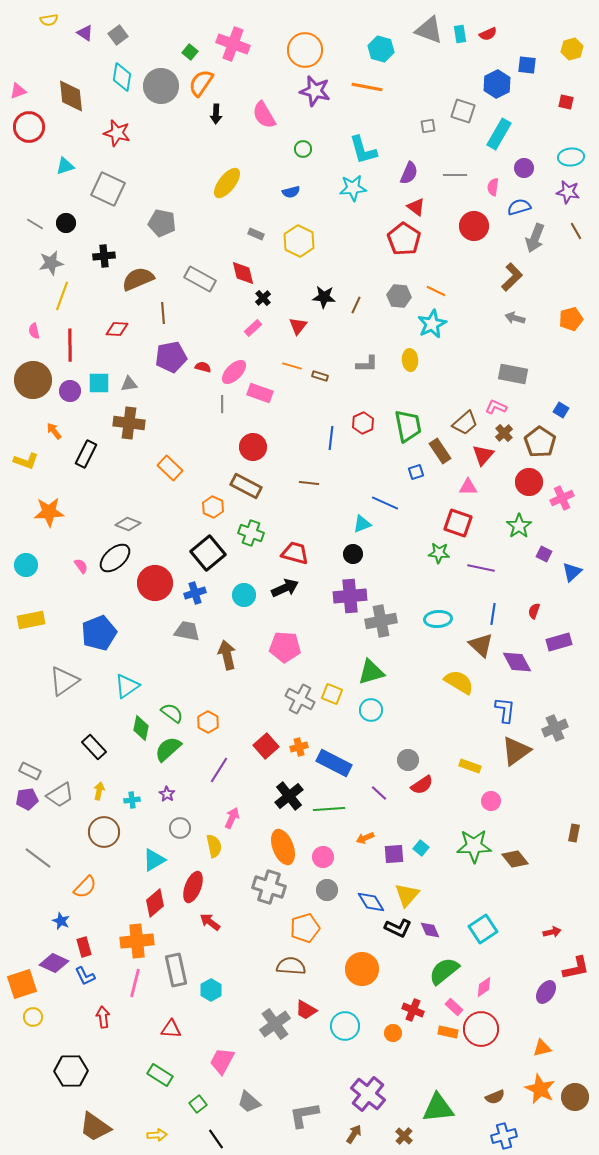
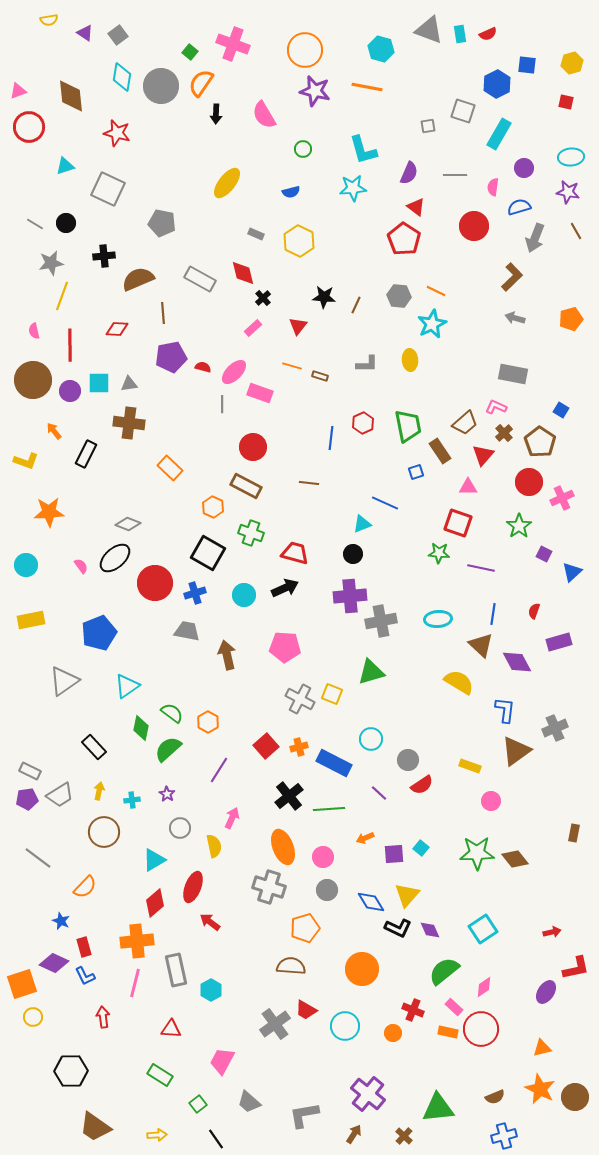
yellow hexagon at (572, 49): moved 14 px down
black square at (208, 553): rotated 20 degrees counterclockwise
cyan circle at (371, 710): moved 29 px down
green star at (474, 846): moved 3 px right, 7 px down
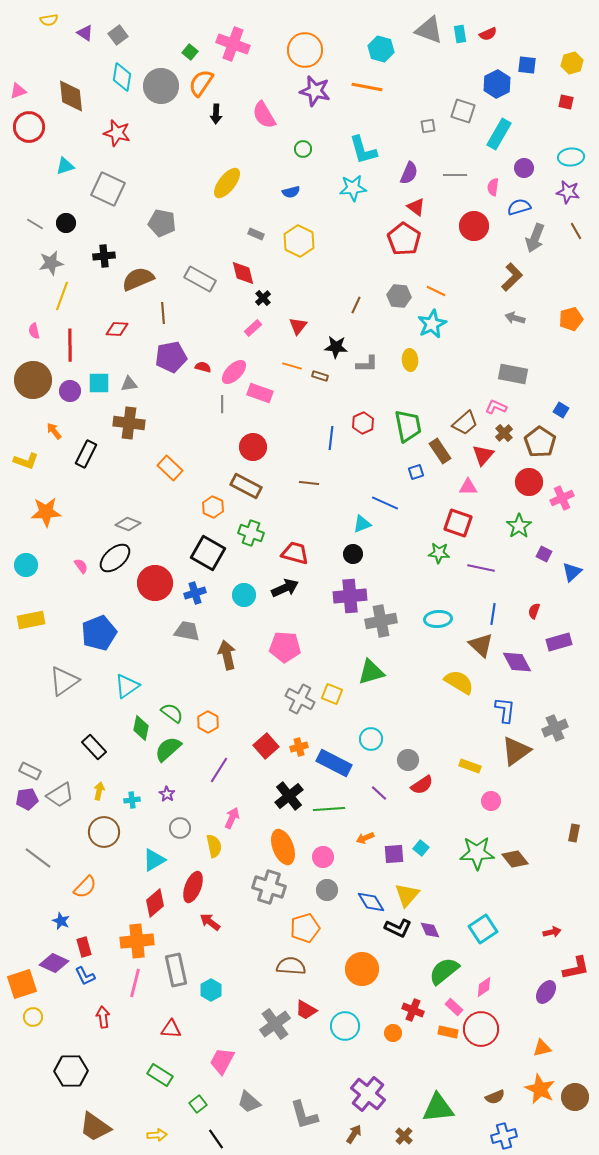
black star at (324, 297): moved 12 px right, 50 px down
orange star at (49, 512): moved 3 px left
gray L-shape at (304, 1115): rotated 96 degrees counterclockwise
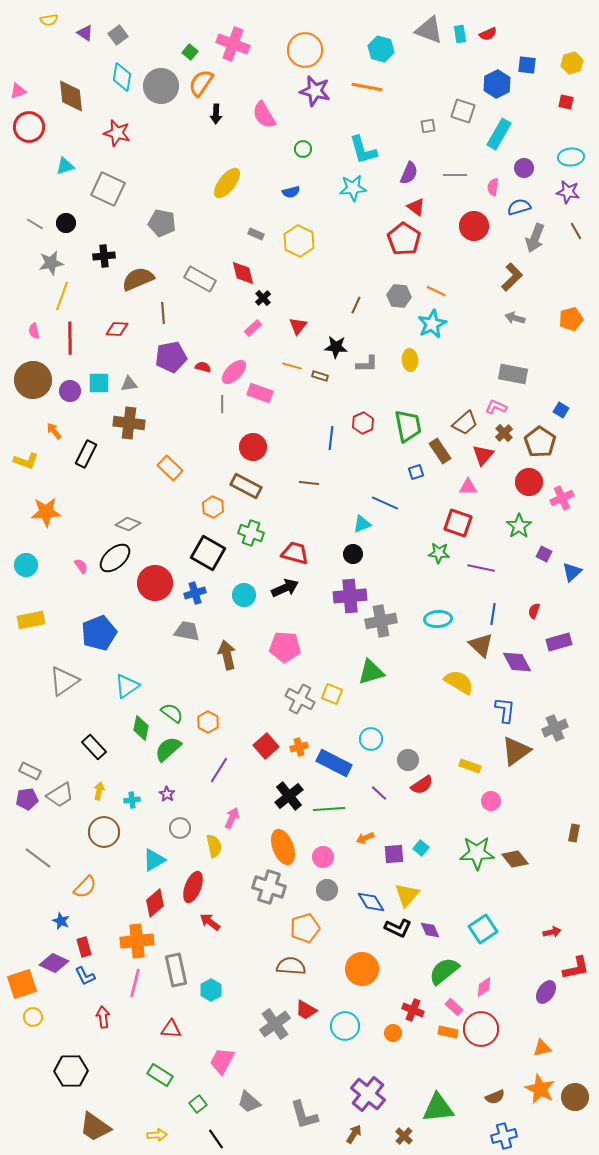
red line at (70, 345): moved 7 px up
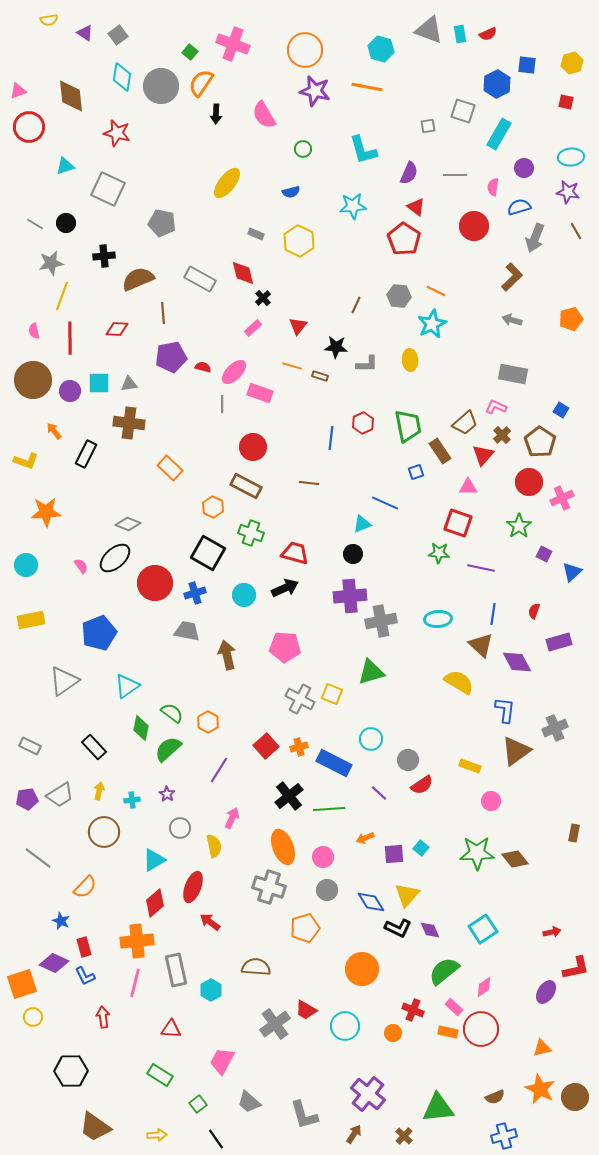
cyan star at (353, 188): moved 18 px down
gray arrow at (515, 318): moved 3 px left, 2 px down
brown cross at (504, 433): moved 2 px left, 2 px down
gray rectangle at (30, 771): moved 25 px up
brown semicircle at (291, 966): moved 35 px left, 1 px down
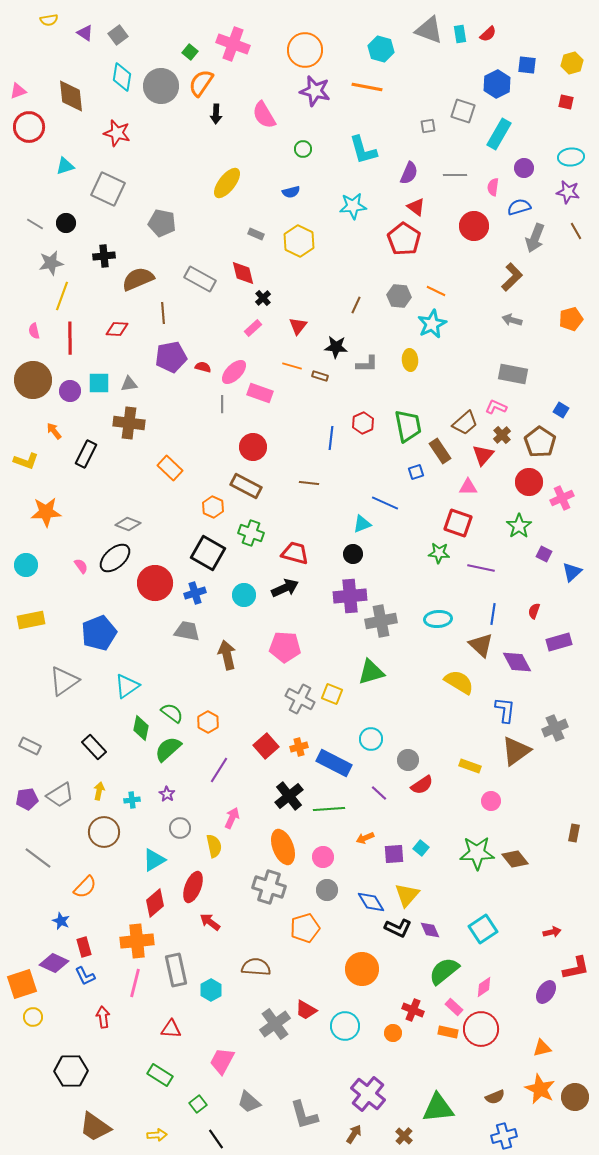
red semicircle at (488, 34): rotated 18 degrees counterclockwise
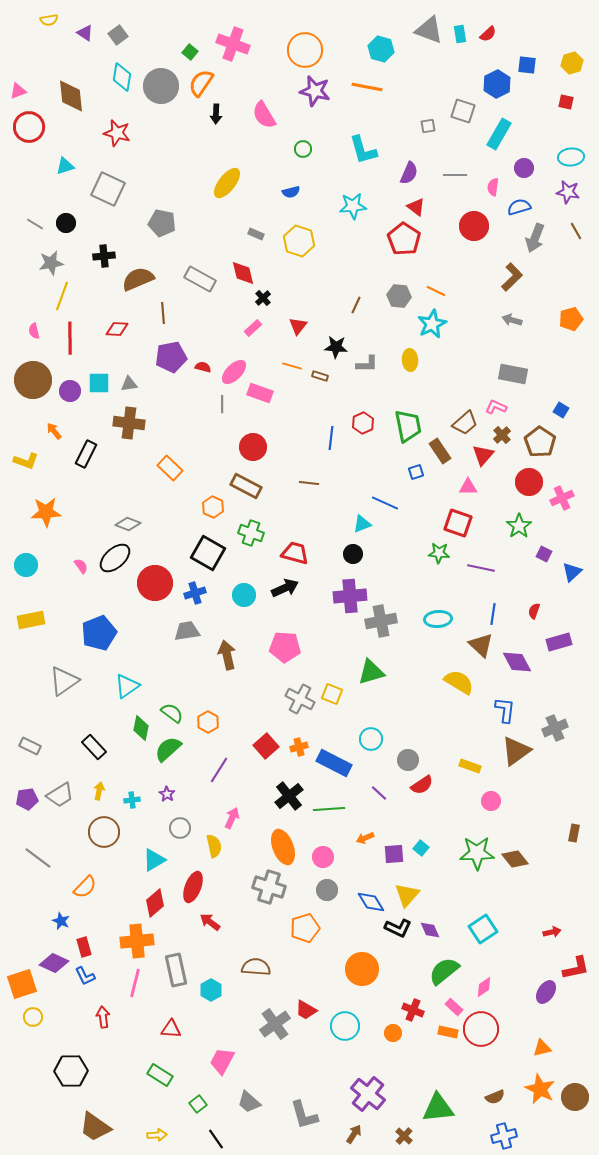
yellow hexagon at (299, 241): rotated 8 degrees counterclockwise
gray trapezoid at (187, 631): rotated 20 degrees counterclockwise
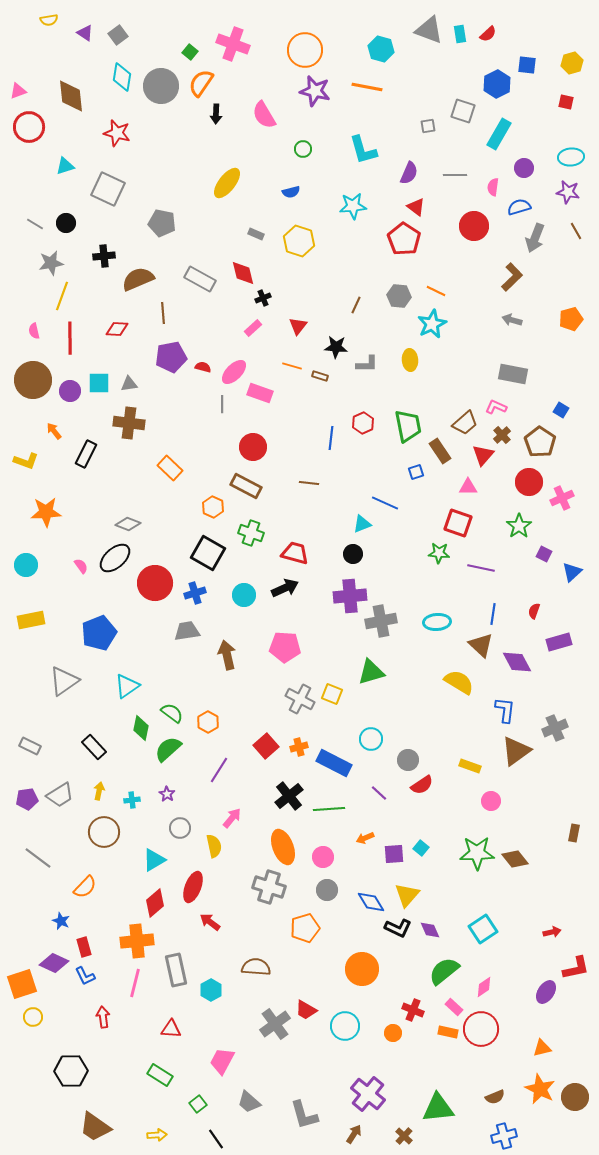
black cross at (263, 298): rotated 21 degrees clockwise
cyan ellipse at (438, 619): moved 1 px left, 3 px down
pink arrow at (232, 818): rotated 15 degrees clockwise
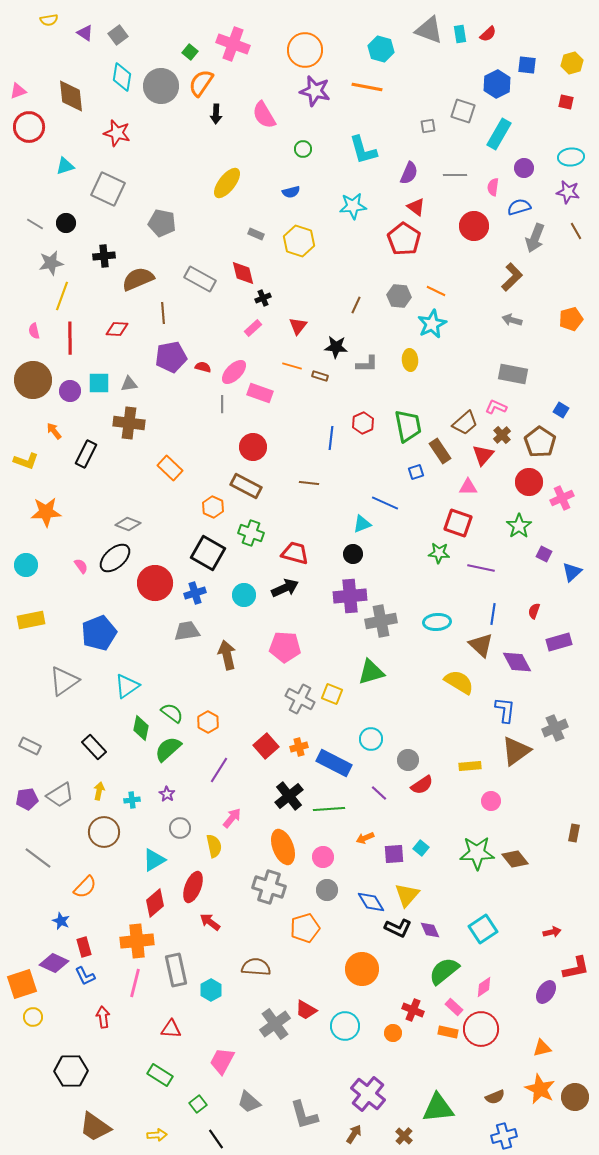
yellow rectangle at (470, 766): rotated 25 degrees counterclockwise
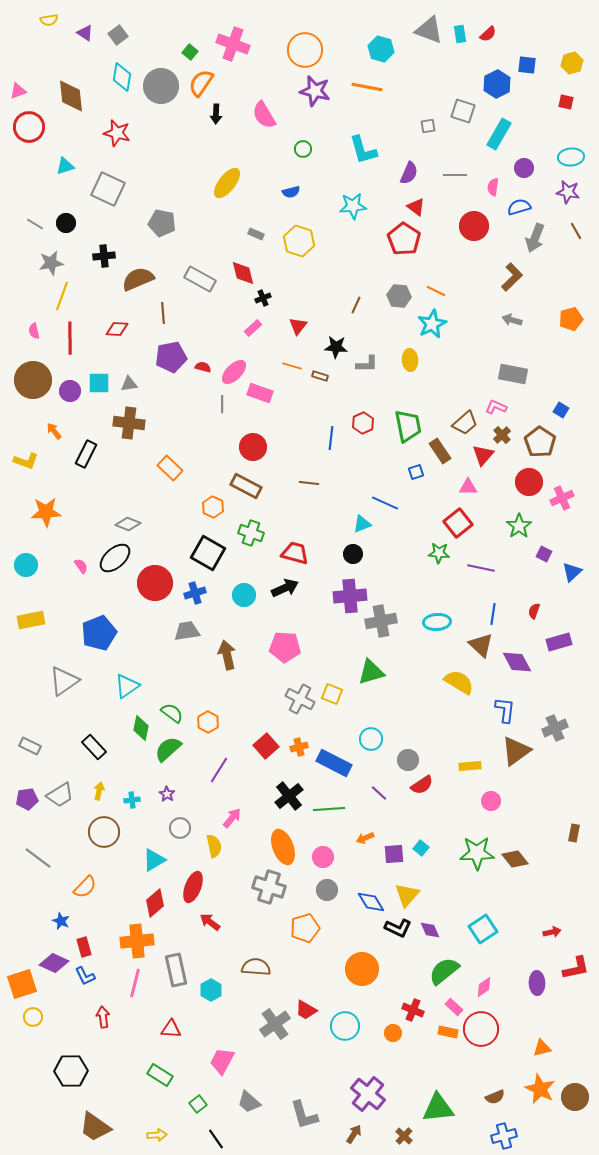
red square at (458, 523): rotated 32 degrees clockwise
purple ellipse at (546, 992): moved 9 px left, 9 px up; rotated 35 degrees counterclockwise
